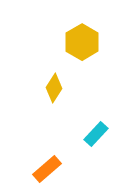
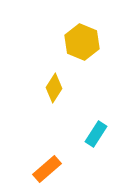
yellow hexagon: rotated 8 degrees counterclockwise
cyan rectangle: rotated 10 degrees counterclockwise
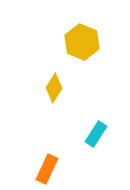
orange rectangle: rotated 24 degrees counterclockwise
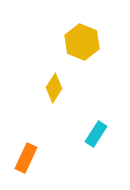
orange rectangle: moved 21 px left, 11 px up
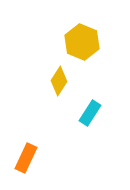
yellow diamond: moved 5 px right, 7 px up
cyan rectangle: moved 6 px left, 21 px up
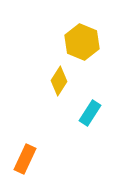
orange rectangle: moved 1 px left, 1 px down
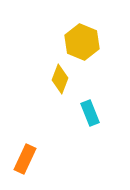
yellow diamond: moved 1 px right, 2 px up; rotated 12 degrees counterclockwise
cyan rectangle: rotated 55 degrees counterclockwise
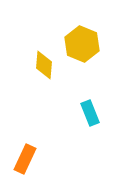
yellow hexagon: moved 2 px down
yellow diamond: moved 16 px left, 14 px up; rotated 16 degrees counterclockwise
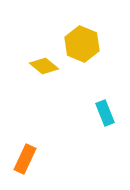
yellow diamond: moved 1 px down; rotated 56 degrees counterclockwise
cyan rectangle: moved 15 px right
